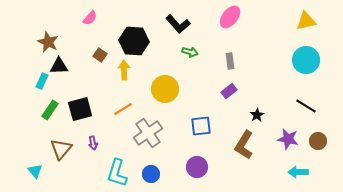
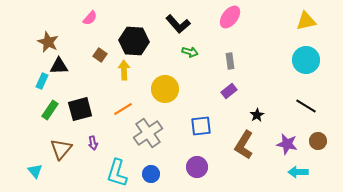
purple star: moved 1 px left, 5 px down
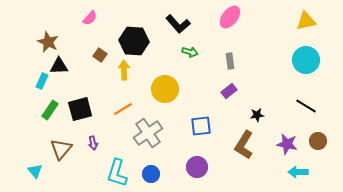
black star: rotated 24 degrees clockwise
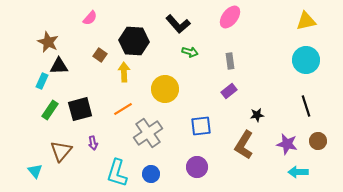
yellow arrow: moved 2 px down
black line: rotated 40 degrees clockwise
brown triangle: moved 2 px down
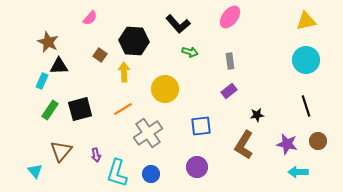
purple arrow: moved 3 px right, 12 px down
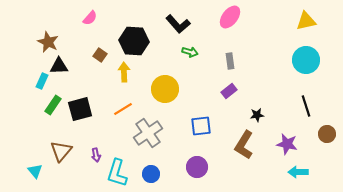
green rectangle: moved 3 px right, 5 px up
brown circle: moved 9 px right, 7 px up
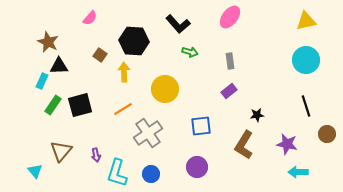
black square: moved 4 px up
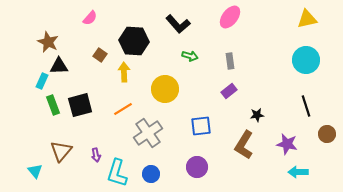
yellow triangle: moved 1 px right, 2 px up
green arrow: moved 4 px down
green rectangle: rotated 54 degrees counterclockwise
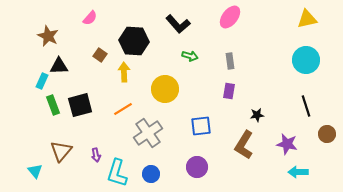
brown star: moved 6 px up
purple rectangle: rotated 42 degrees counterclockwise
